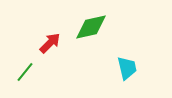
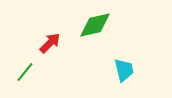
green diamond: moved 4 px right, 2 px up
cyan trapezoid: moved 3 px left, 2 px down
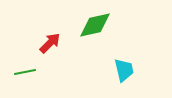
green line: rotated 40 degrees clockwise
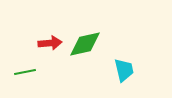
green diamond: moved 10 px left, 19 px down
red arrow: rotated 40 degrees clockwise
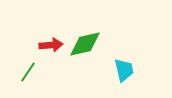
red arrow: moved 1 px right, 2 px down
green line: moved 3 px right; rotated 45 degrees counterclockwise
